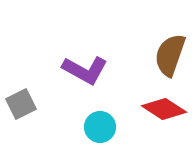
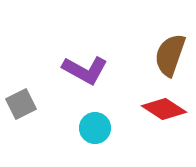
cyan circle: moved 5 px left, 1 px down
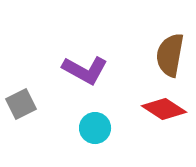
brown semicircle: rotated 9 degrees counterclockwise
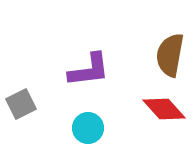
purple L-shape: moved 4 px right; rotated 36 degrees counterclockwise
red diamond: rotated 15 degrees clockwise
cyan circle: moved 7 px left
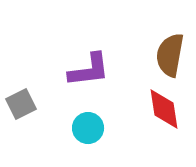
red diamond: rotated 33 degrees clockwise
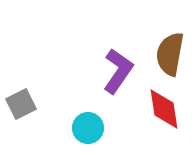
brown semicircle: moved 1 px up
purple L-shape: moved 29 px right, 1 px down; rotated 48 degrees counterclockwise
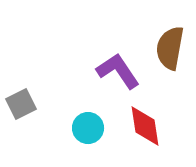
brown semicircle: moved 6 px up
purple L-shape: rotated 69 degrees counterclockwise
red diamond: moved 19 px left, 17 px down
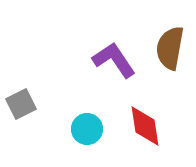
purple L-shape: moved 4 px left, 11 px up
cyan circle: moved 1 px left, 1 px down
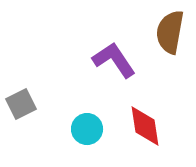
brown semicircle: moved 16 px up
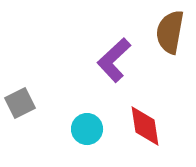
purple L-shape: rotated 99 degrees counterclockwise
gray square: moved 1 px left, 1 px up
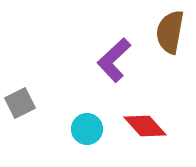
red diamond: rotated 33 degrees counterclockwise
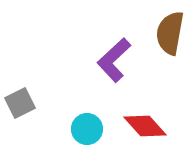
brown semicircle: moved 1 px down
